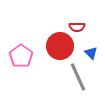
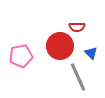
pink pentagon: rotated 25 degrees clockwise
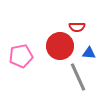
blue triangle: moved 2 px left; rotated 40 degrees counterclockwise
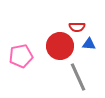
blue triangle: moved 9 px up
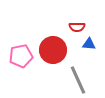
red circle: moved 7 px left, 4 px down
gray line: moved 3 px down
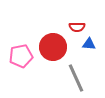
red circle: moved 3 px up
gray line: moved 2 px left, 2 px up
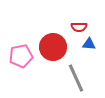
red semicircle: moved 2 px right
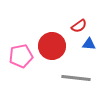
red semicircle: moved 1 px up; rotated 35 degrees counterclockwise
red circle: moved 1 px left, 1 px up
gray line: rotated 60 degrees counterclockwise
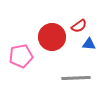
red circle: moved 9 px up
gray line: rotated 8 degrees counterclockwise
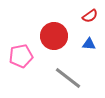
red semicircle: moved 11 px right, 10 px up
red circle: moved 2 px right, 1 px up
gray line: moved 8 px left; rotated 40 degrees clockwise
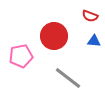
red semicircle: rotated 56 degrees clockwise
blue triangle: moved 5 px right, 3 px up
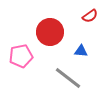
red semicircle: rotated 56 degrees counterclockwise
red circle: moved 4 px left, 4 px up
blue triangle: moved 13 px left, 10 px down
